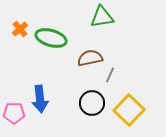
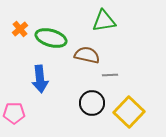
green triangle: moved 2 px right, 4 px down
brown semicircle: moved 3 px left, 3 px up; rotated 25 degrees clockwise
gray line: rotated 63 degrees clockwise
blue arrow: moved 20 px up
yellow square: moved 2 px down
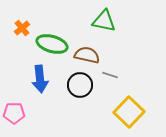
green triangle: rotated 20 degrees clockwise
orange cross: moved 2 px right, 1 px up
green ellipse: moved 1 px right, 6 px down
gray line: rotated 21 degrees clockwise
black circle: moved 12 px left, 18 px up
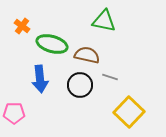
orange cross: moved 2 px up; rotated 14 degrees counterclockwise
gray line: moved 2 px down
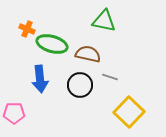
orange cross: moved 5 px right, 3 px down; rotated 14 degrees counterclockwise
brown semicircle: moved 1 px right, 1 px up
